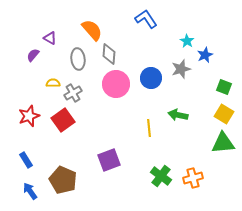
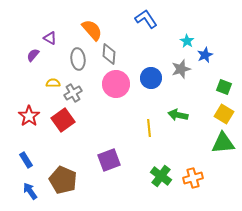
red star: rotated 15 degrees counterclockwise
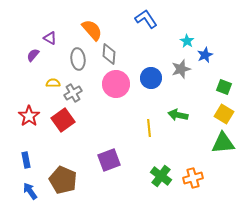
blue rectangle: rotated 21 degrees clockwise
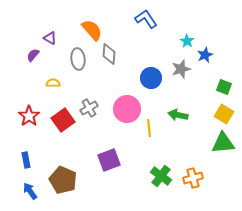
pink circle: moved 11 px right, 25 px down
gray cross: moved 16 px right, 15 px down
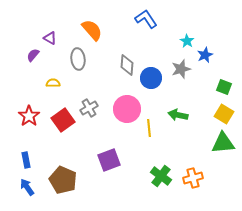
gray diamond: moved 18 px right, 11 px down
blue arrow: moved 3 px left, 4 px up
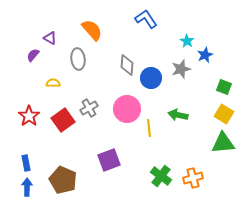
blue rectangle: moved 3 px down
blue arrow: rotated 36 degrees clockwise
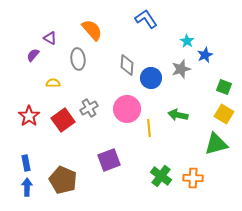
green triangle: moved 7 px left, 1 px down; rotated 10 degrees counterclockwise
orange cross: rotated 18 degrees clockwise
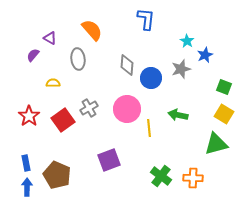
blue L-shape: rotated 40 degrees clockwise
brown pentagon: moved 6 px left, 5 px up
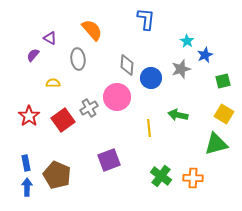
green square: moved 1 px left, 6 px up; rotated 35 degrees counterclockwise
pink circle: moved 10 px left, 12 px up
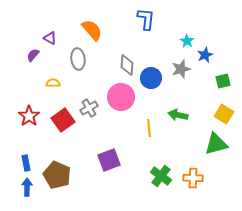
pink circle: moved 4 px right
